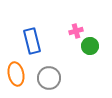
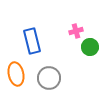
green circle: moved 1 px down
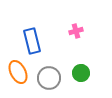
green circle: moved 9 px left, 26 px down
orange ellipse: moved 2 px right, 2 px up; rotated 15 degrees counterclockwise
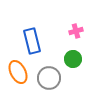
green circle: moved 8 px left, 14 px up
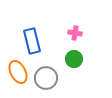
pink cross: moved 1 px left, 2 px down; rotated 24 degrees clockwise
green circle: moved 1 px right
gray circle: moved 3 px left
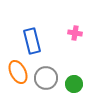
green circle: moved 25 px down
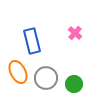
pink cross: rotated 32 degrees clockwise
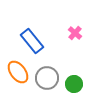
blue rectangle: rotated 25 degrees counterclockwise
orange ellipse: rotated 10 degrees counterclockwise
gray circle: moved 1 px right
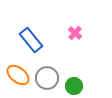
blue rectangle: moved 1 px left, 1 px up
orange ellipse: moved 3 px down; rotated 15 degrees counterclockwise
green circle: moved 2 px down
